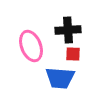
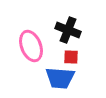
black cross: rotated 25 degrees clockwise
red square: moved 2 px left, 3 px down
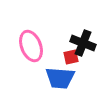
black cross: moved 15 px right, 13 px down
red square: rotated 14 degrees counterclockwise
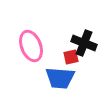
black cross: moved 1 px right
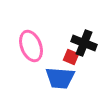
red square: rotated 35 degrees clockwise
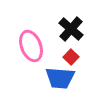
black cross: moved 13 px left, 14 px up; rotated 20 degrees clockwise
red square: rotated 21 degrees clockwise
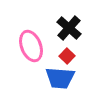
black cross: moved 2 px left, 1 px up
red square: moved 4 px left, 1 px up
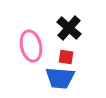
pink ellipse: rotated 8 degrees clockwise
red square: moved 1 px left, 1 px down; rotated 35 degrees counterclockwise
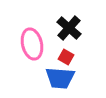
pink ellipse: moved 1 px right, 2 px up
red square: rotated 21 degrees clockwise
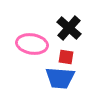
pink ellipse: rotated 68 degrees counterclockwise
red square: rotated 21 degrees counterclockwise
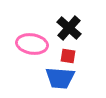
red square: moved 2 px right, 1 px up
